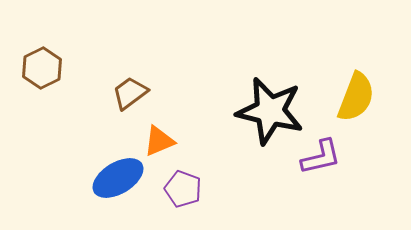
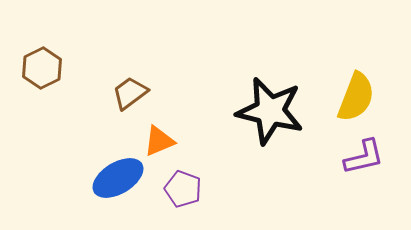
purple L-shape: moved 43 px right
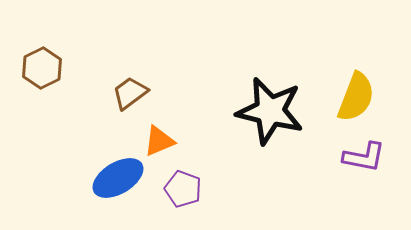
purple L-shape: rotated 24 degrees clockwise
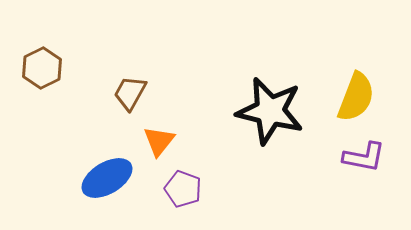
brown trapezoid: rotated 24 degrees counterclockwise
orange triangle: rotated 28 degrees counterclockwise
blue ellipse: moved 11 px left
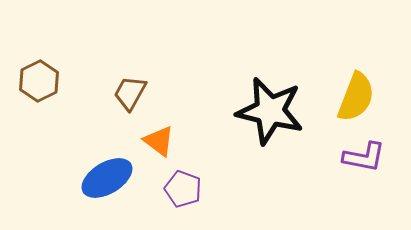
brown hexagon: moved 3 px left, 13 px down
orange triangle: rotated 32 degrees counterclockwise
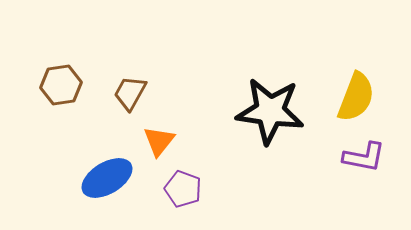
brown hexagon: moved 22 px right, 4 px down; rotated 18 degrees clockwise
black star: rotated 6 degrees counterclockwise
orange triangle: rotated 32 degrees clockwise
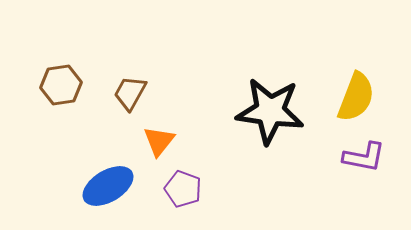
blue ellipse: moved 1 px right, 8 px down
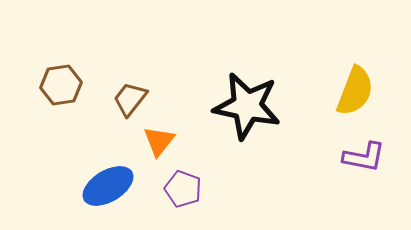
brown trapezoid: moved 6 px down; rotated 9 degrees clockwise
yellow semicircle: moved 1 px left, 6 px up
black star: moved 23 px left, 5 px up; rotated 4 degrees clockwise
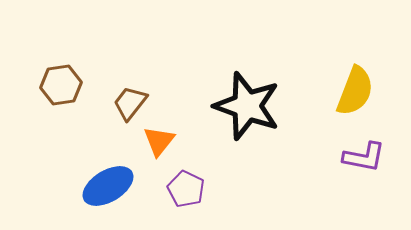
brown trapezoid: moved 4 px down
black star: rotated 8 degrees clockwise
purple pentagon: moved 3 px right; rotated 6 degrees clockwise
